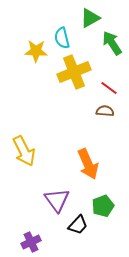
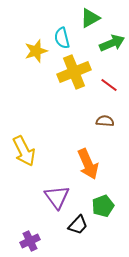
green arrow: rotated 100 degrees clockwise
yellow star: rotated 20 degrees counterclockwise
red line: moved 3 px up
brown semicircle: moved 10 px down
purple triangle: moved 3 px up
purple cross: moved 1 px left, 1 px up
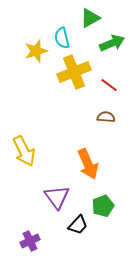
brown semicircle: moved 1 px right, 4 px up
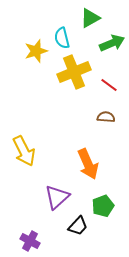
purple triangle: rotated 24 degrees clockwise
black trapezoid: moved 1 px down
purple cross: rotated 36 degrees counterclockwise
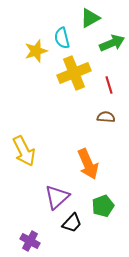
yellow cross: moved 1 px down
red line: rotated 36 degrees clockwise
black trapezoid: moved 6 px left, 3 px up
